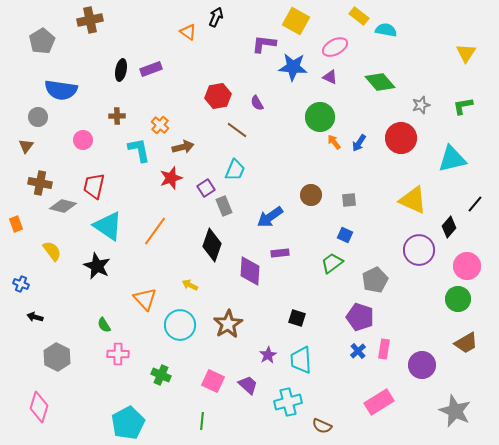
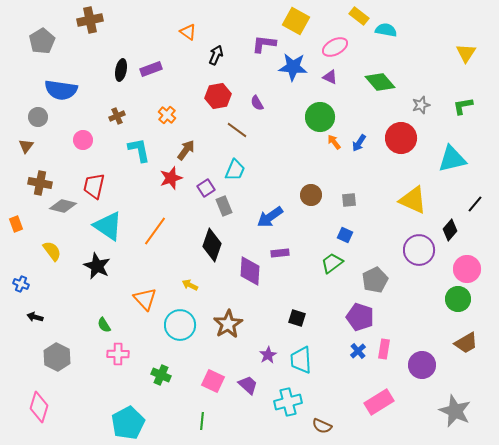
black arrow at (216, 17): moved 38 px down
brown cross at (117, 116): rotated 21 degrees counterclockwise
orange cross at (160, 125): moved 7 px right, 10 px up
brown arrow at (183, 147): moved 3 px right, 3 px down; rotated 40 degrees counterclockwise
black diamond at (449, 227): moved 1 px right, 3 px down
pink circle at (467, 266): moved 3 px down
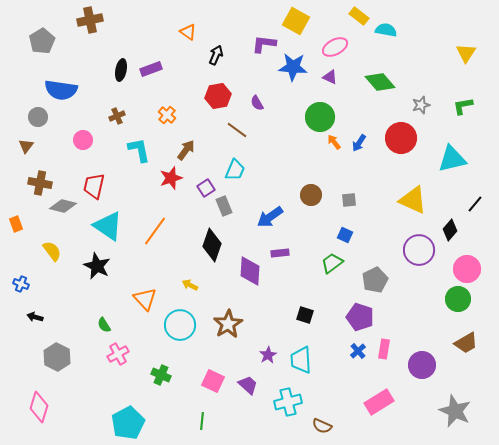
black square at (297, 318): moved 8 px right, 3 px up
pink cross at (118, 354): rotated 30 degrees counterclockwise
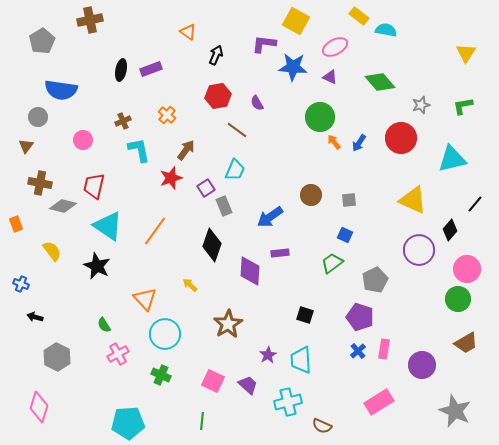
brown cross at (117, 116): moved 6 px right, 5 px down
yellow arrow at (190, 285): rotated 14 degrees clockwise
cyan circle at (180, 325): moved 15 px left, 9 px down
cyan pentagon at (128, 423): rotated 24 degrees clockwise
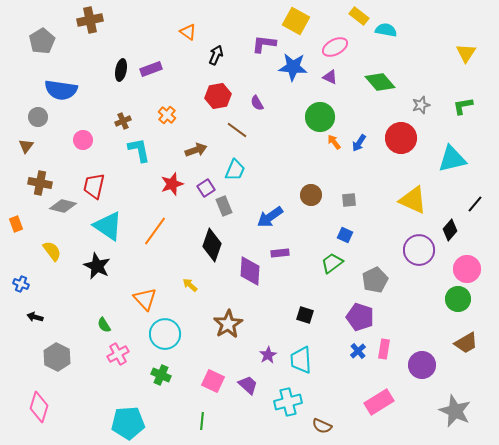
brown arrow at (186, 150): moved 10 px right; rotated 35 degrees clockwise
red star at (171, 178): moved 1 px right, 6 px down
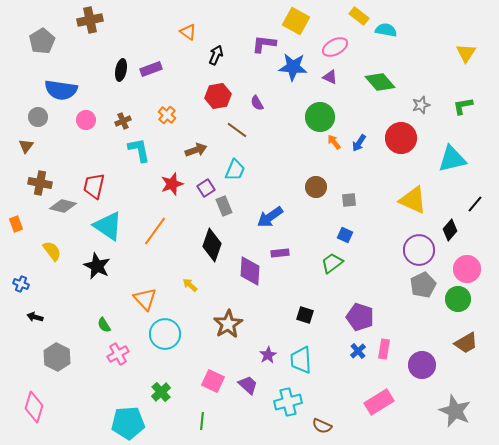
pink circle at (83, 140): moved 3 px right, 20 px up
brown circle at (311, 195): moved 5 px right, 8 px up
gray pentagon at (375, 280): moved 48 px right, 5 px down
green cross at (161, 375): moved 17 px down; rotated 24 degrees clockwise
pink diamond at (39, 407): moved 5 px left
